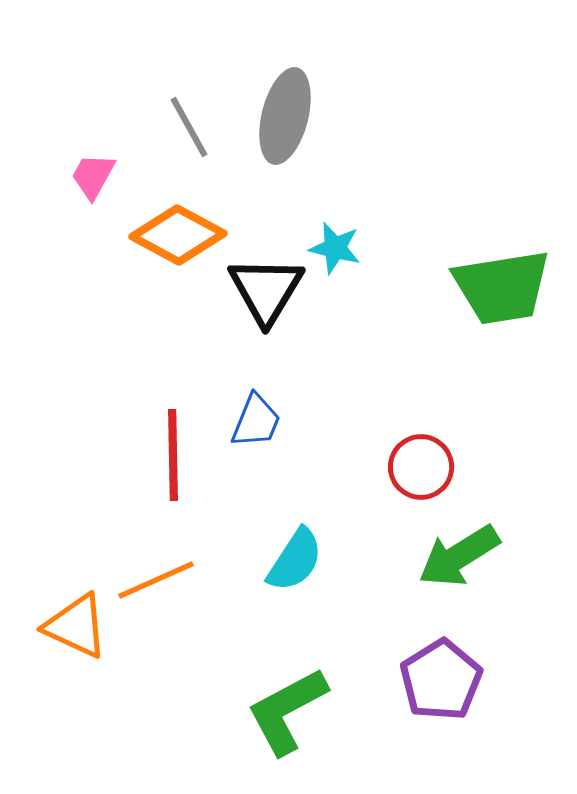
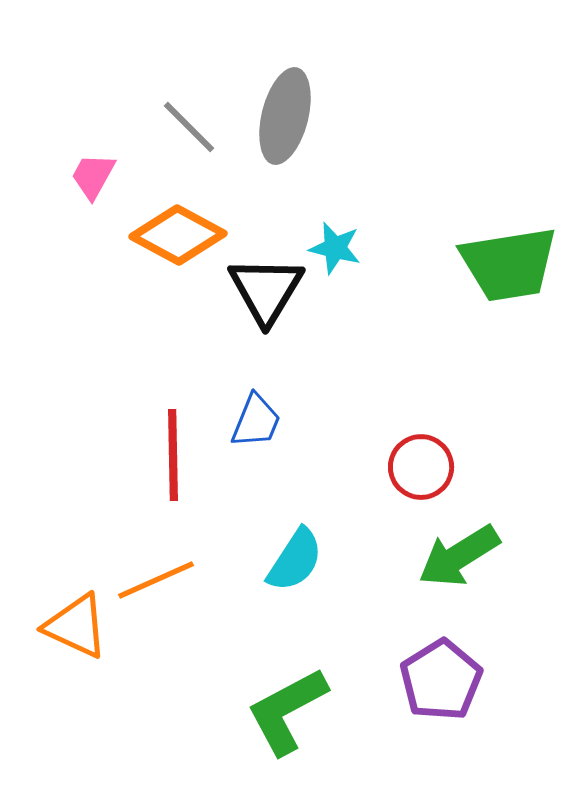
gray line: rotated 16 degrees counterclockwise
green trapezoid: moved 7 px right, 23 px up
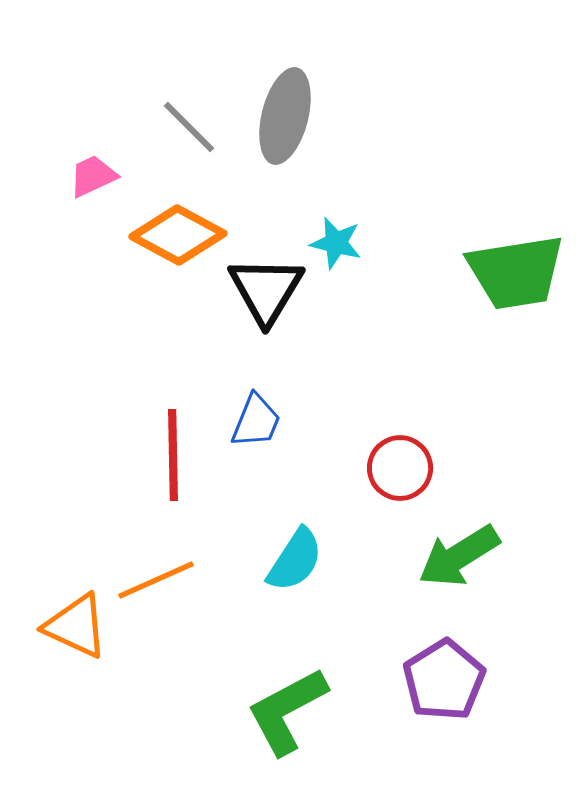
pink trapezoid: rotated 36 degrees clockwise
cyan star: moved 1 px right, 5 px up
green trapezoid: moved 7 px right, 8 px down
red circle: moved 21 px left, 1 px down
purple pentagon: moved 3 px right
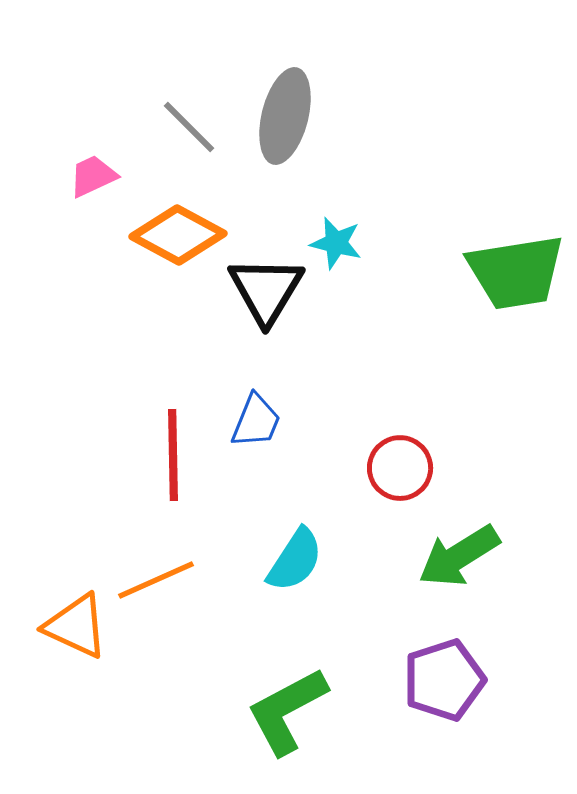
purple pentagon: rotated 14 degrees clockwise
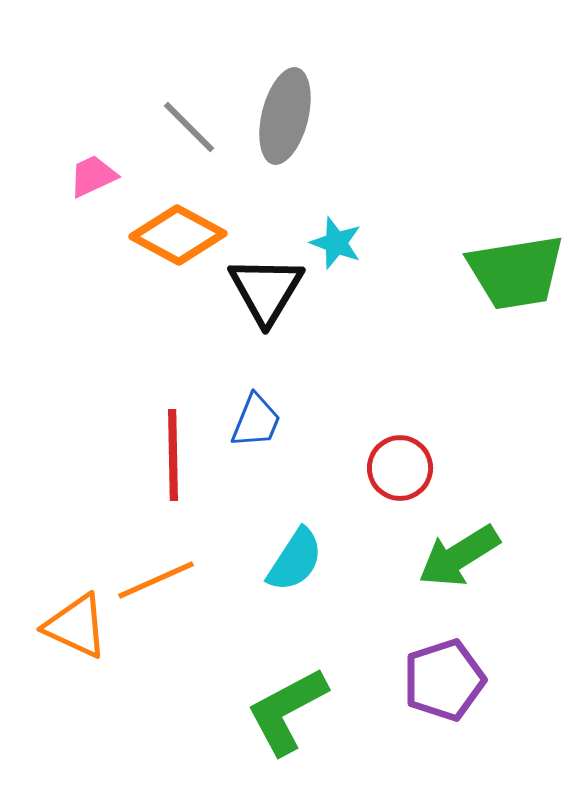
cyan star: rotated 6 degrees clockwise
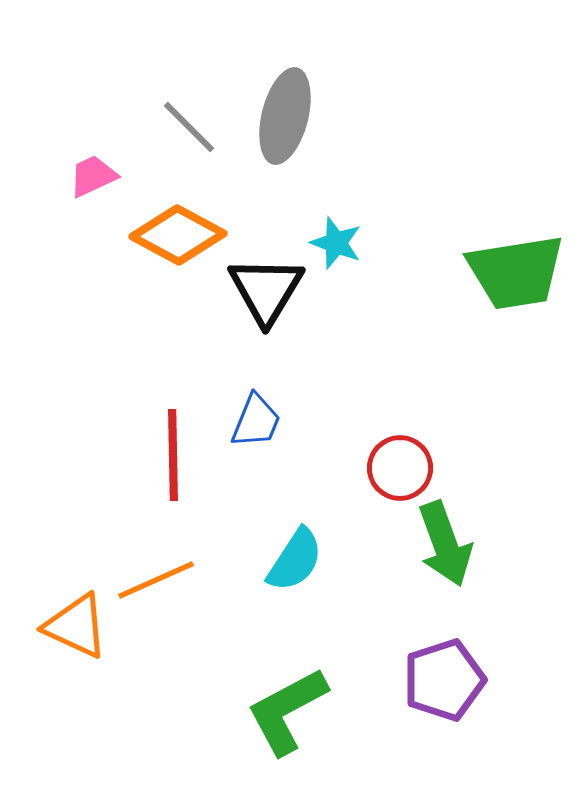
green arrow: moved 14 px left, 12 px up; rotated 78 degrees counterclockwise
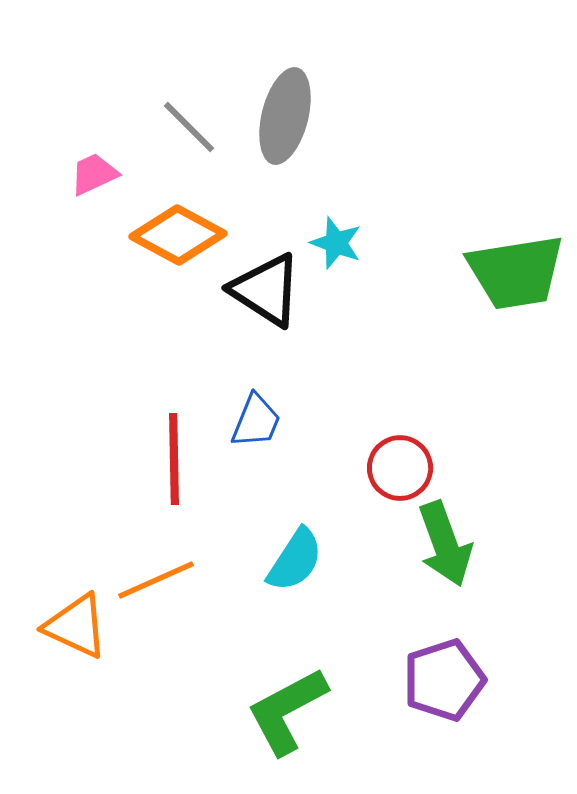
pink trapezoid: moved 1 px right, 2 px up
black triangle: rotated 28 degrees counterclockwise
red line: moved 1 px right, 4 px down
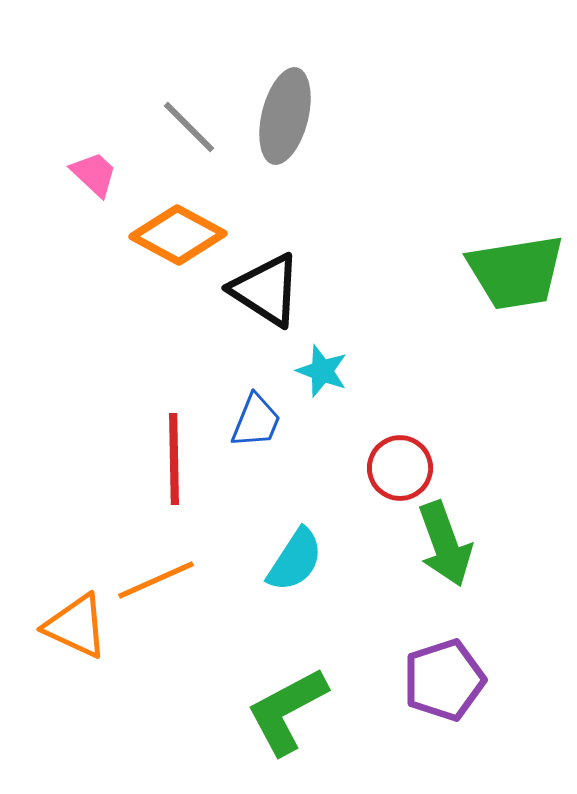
pink trapezoid: rotated 68 degrees clockwise
cyan star: moved 14 px left, 128 px down
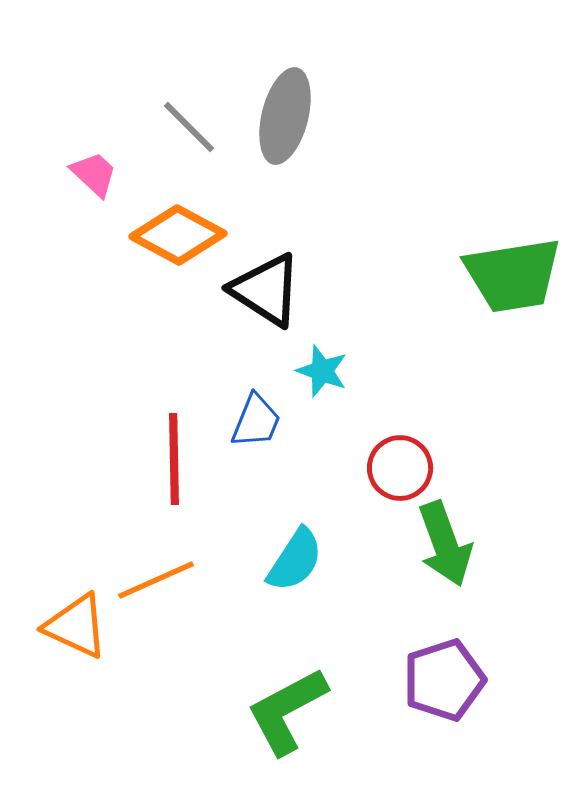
green trapezoid: moved 3 px left, 3 px down
